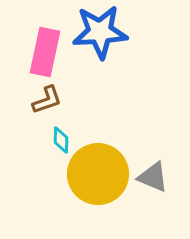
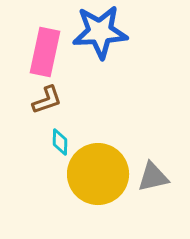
cyan diamond: moved 1 px left, 2 px down
gray triangle: rotated 36 degrees counterclockwise
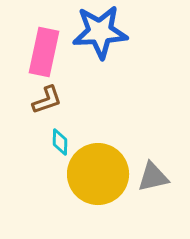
pink rectangle: moved 1 px left
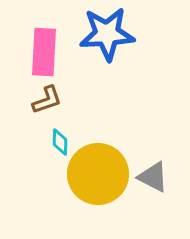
blue star: moved 7 px right, 2 px down
pink rectangle: rotated 9 degrees counterclockwise
gray triangle: rotated 40 degrees clockwise
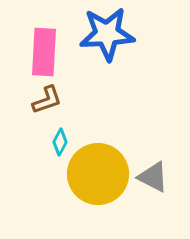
cyan diamond: rotated 28 degrees clockwise
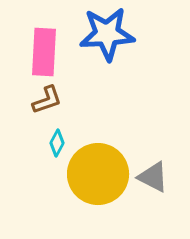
cyan diamond: moved 3 px left, 1 px down
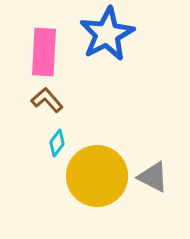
blue star: rotated 24 degrees counterclockwise
brown L-shape: rotated 112 degrees counterclockwise
cyan diamond: rotated 8 degrees clockwise
yellow circle: moved 1 px left, 2 px down
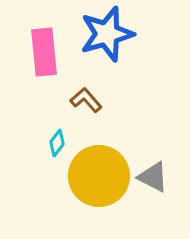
blue star: rotated 12 degrees clockwise
pink rectangle: rotated 9 degrees counterclockwise
brown L-shape: moved 39 px right
yellow circle: moved 2 px right
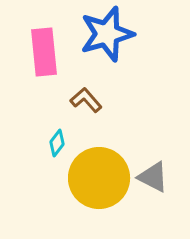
yellow circle: moved 2 px down
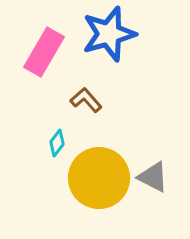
blue star: moved 2 px right
pink rectangle: rotated 36 degrees clockwise
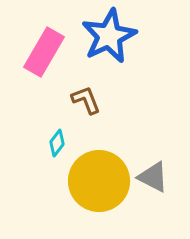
blue star: moved 2 px down; rotated 10 degrees counterclockwise
brown L-shape: rotated 20 degrees clockwise
yellow circle: moved 3 px down
